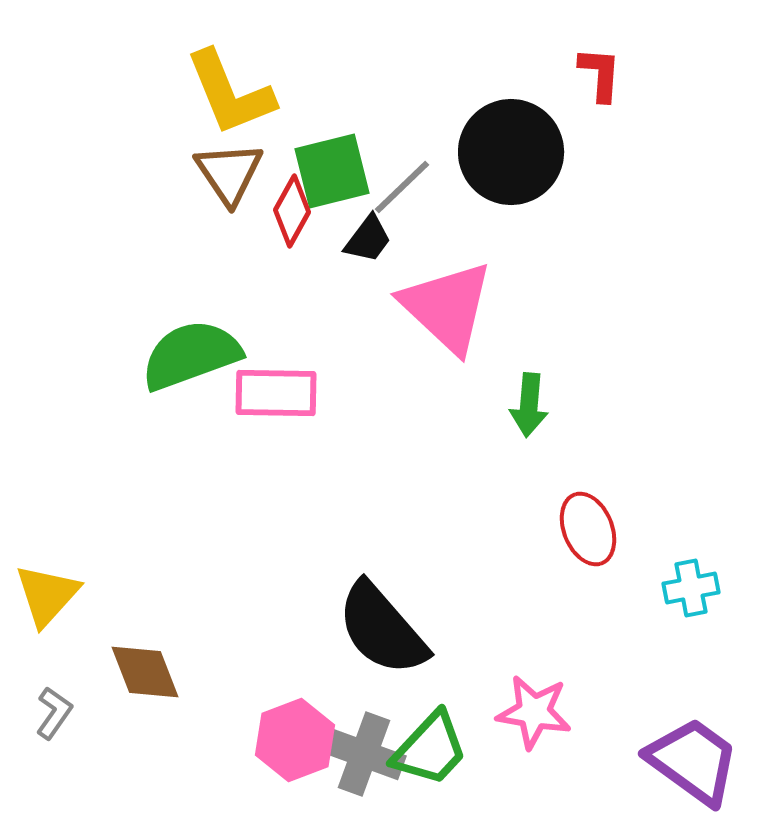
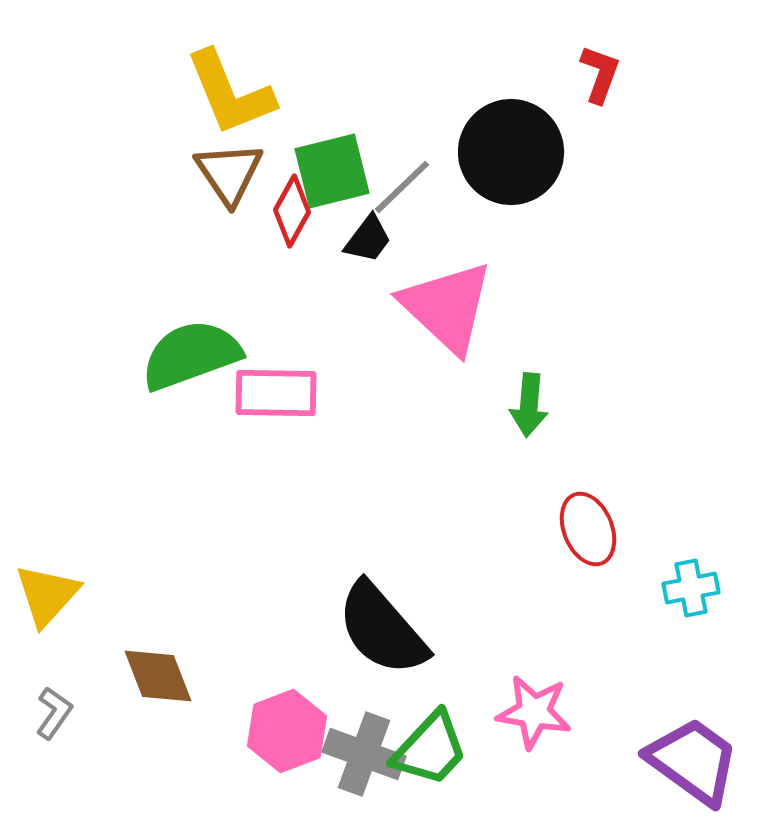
red L-shape: rotated 16 degrees clockwise
brown diamond: moved 13 px right, 4 px down
pink hexagon: moved 8 px left, 9 px up
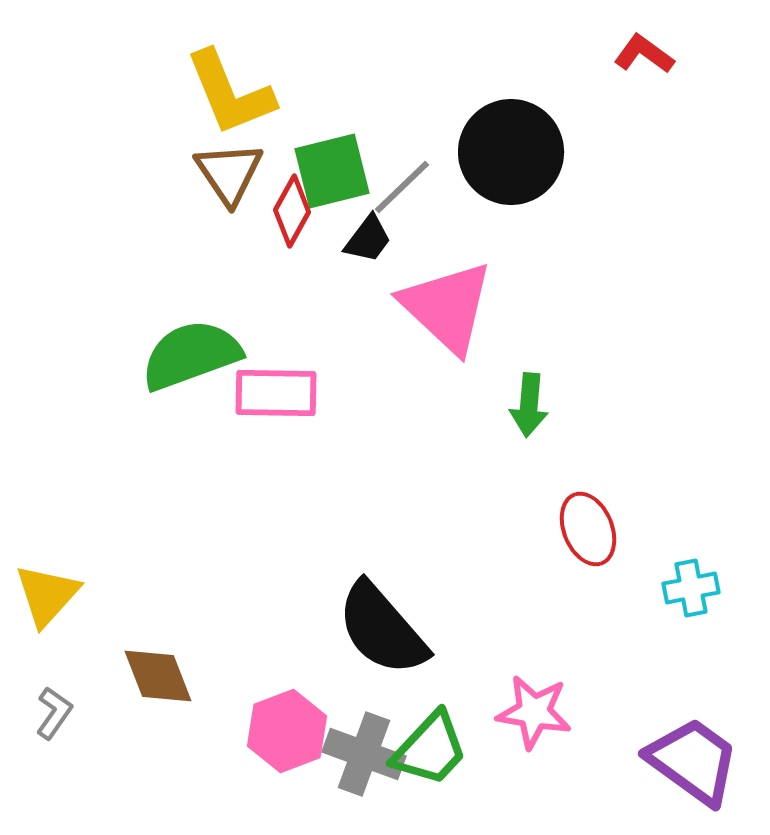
red L-shape: moved 44 px right, 20 px up; rotated 74 degrees counterclockwise
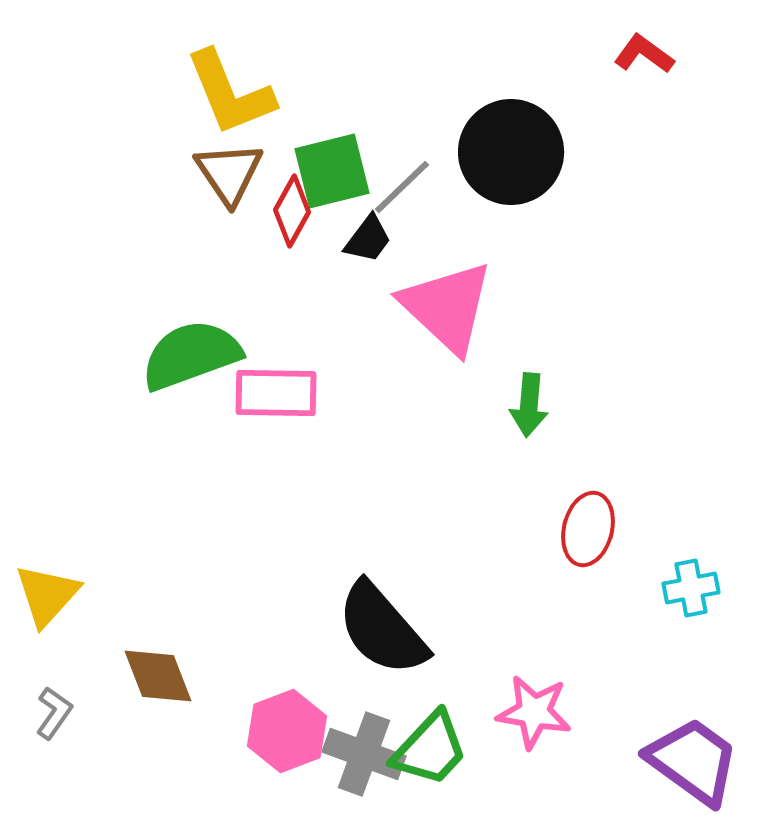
red ellipse: rotated 36 degrees clockwise
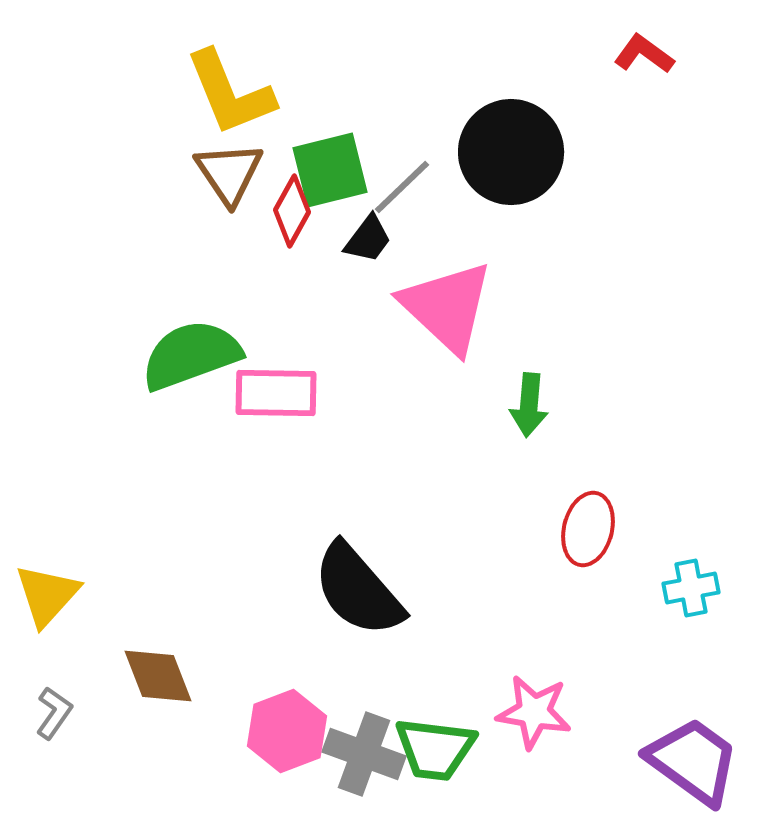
green square: moved 2 px left, 1 px up
black semicircle: moved 24 px left, 39 px up
green trapezoid: moved 5 px right; rotated 54 degrees clockwise
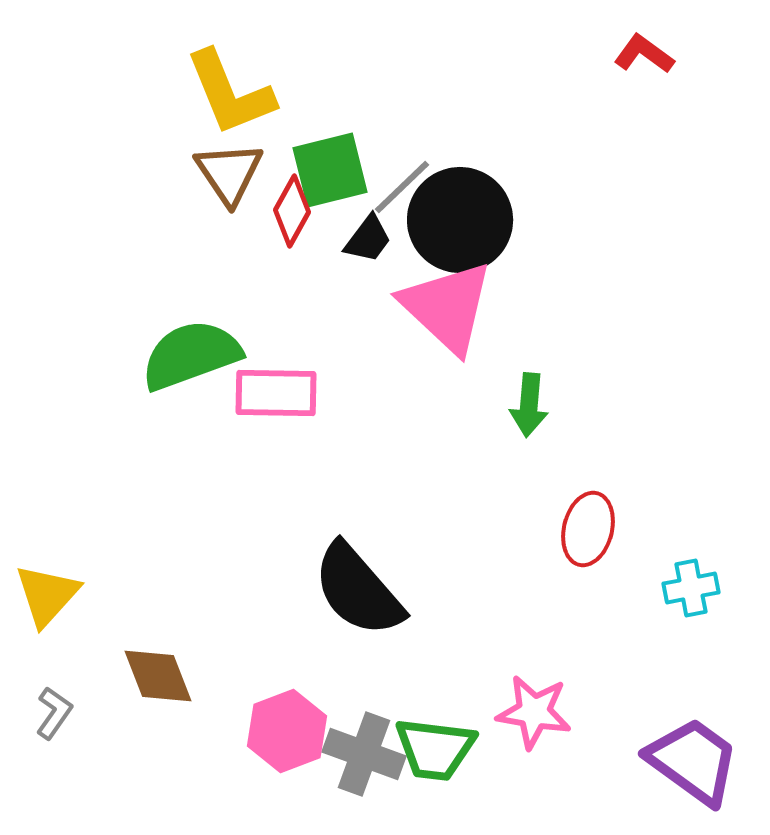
black circle: moved 51 px left, 68 px down
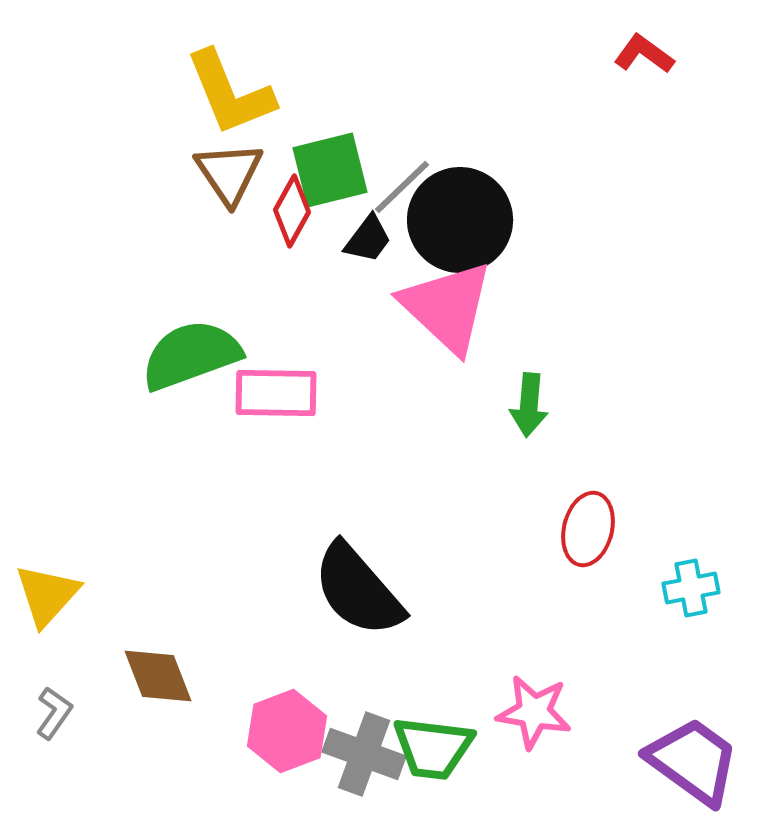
green trapezoid: moved 2 px left, 1 px up
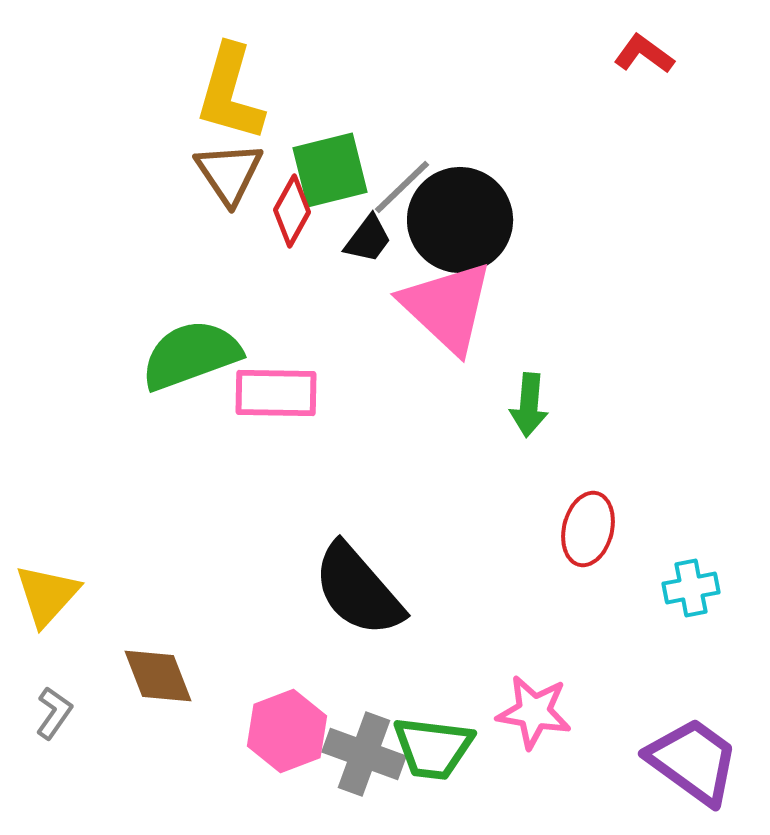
yellow L-shape: rotated 38 degrees clockwise
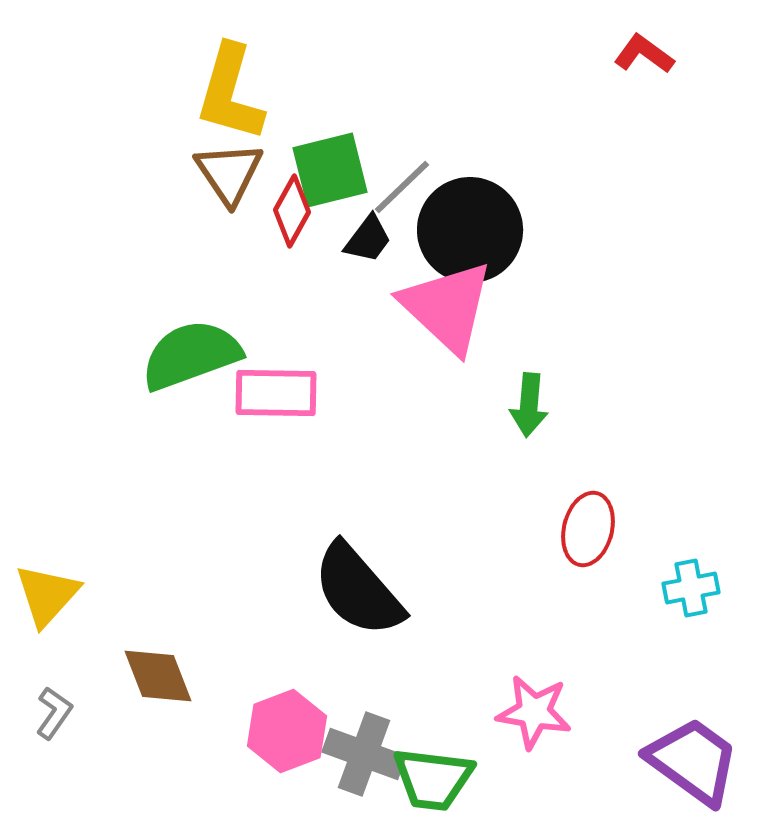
black circle: moved 10 px right, 10 px down
green trapezoid: moved 31 px down
